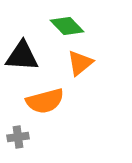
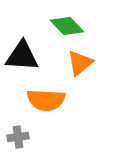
orange semicircle: moved 1 px right, 1 px up; rotated 18 degrees clockwise
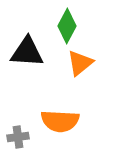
green diamond: rotated 72 degrees clockwise
black triangle: moved 5 px right, 4 px up
orange semicircle: moved 14 px right, 21 px down
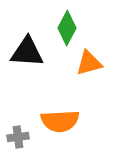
green diamond: moved 2 px down
orange triangle: moved 9 px right; rotated 24 degrees clockwise
orange semicircle: rotated 6 degrees counterclockwise
